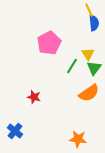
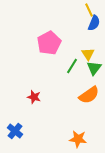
blue semicircle: rotated 28 degrees clockwise
orange semicircle: moved 2 px down
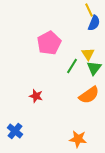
red star: moved 2 px right, 1 px up
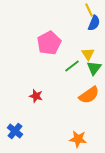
green line: rotated 21 degrees clockwise
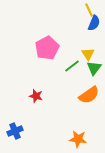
pink pentagon: moved 2 px left, 5 px down
blue cross: rotated 28 degrees clockwise
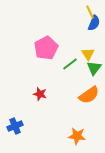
yellow line: moved 1 px right, 2 px down
pink pentagon: moved 1 px left
green line: moved 2 px left, 2 px up
red star: moved 4 px right, 2 px up
blue cross: moved 5 px up
orange star: moved 1 px left, 3 px up
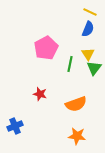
yellow line: rotated 40 degrees counterclockwise
blue semicircle: moved 6 px left, 6 px down
green line: rotated 42 degrees counterclockwise
orange semicircle: moved 13 px left, 9 px down; rotated 15 degrees clockwise
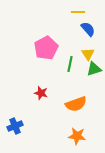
yellow line: moved 12 px left; rotated 24 degrees counterclockwise
blue semicircle: rotated 63 degrees counterclockwise
green triangle: moved 1 px down; rotated 35 degrees clockwise
red star: moved 1 px right, 1 px up
